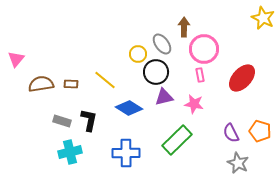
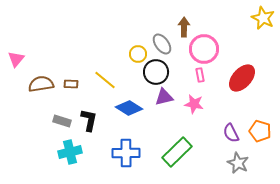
green rectangle: moved 12 px down
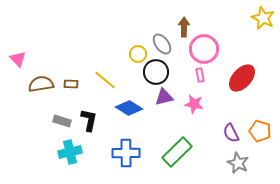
pink triangle: moved 2 px right; rotated 24 degrees counterclockwise
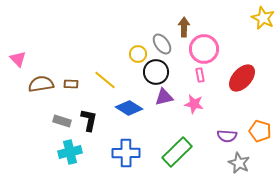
purple semicircle: moved 4 px left, 3 px down; rotated 60 degrees counterclockwise
gray star: moved 1 px right
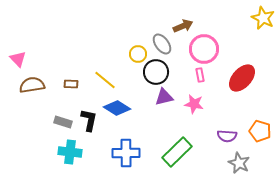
brown arrow: moved 1 px left, 1 px up; rotated 66 degrees clockwise
brown semicircle: moved 9 px left, 1 px down
blue diamond: moved 12 px left
gray rectangle: moved 1 px right, 1 px down
cyan cross: rotated 20 degrees clockwise
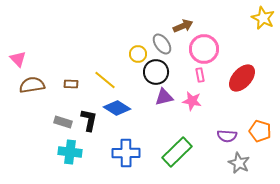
pink star: moved 2 px left, 3 px up
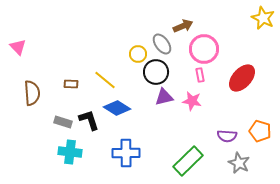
pink triangle: moved 12 px up
brown semicircle: moved 8 px down; rotated 95 degrees clockwise
black L-shape: rotated 30 degrees counterclockwise
green rectangle: moved 11 px right, 9 px down
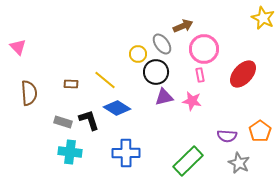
red ellipse: moved 1 px right, 4 px up
brown semicircle: moved 3 px left
orange pentagon: rotated 20 degrees clockwise
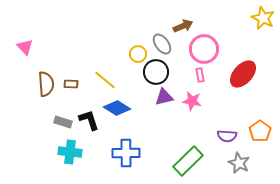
pink triangle: moved 7 px right
brown semicircle: moved 17 px right, 9 px up
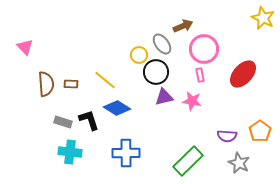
yellow circle: moved 1 px right, 1 px down
